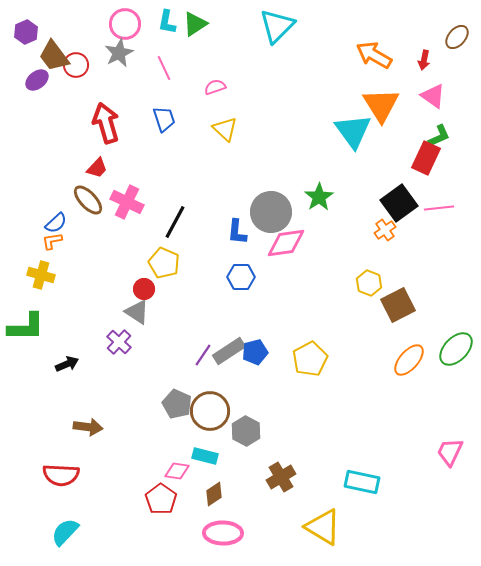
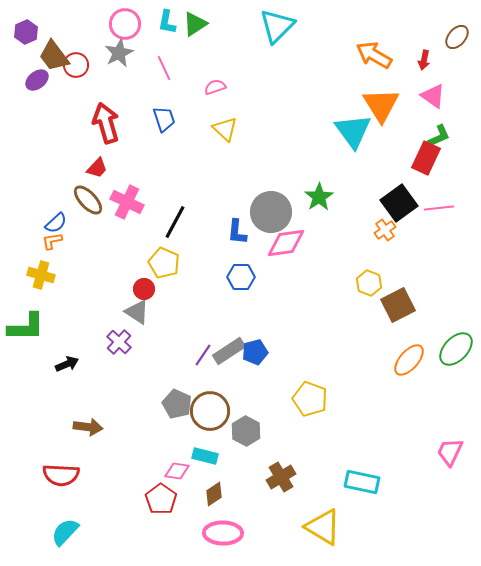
yellow pentagon at (310, 359): moved 40 px down; rotated 24 degrees counterclockwise
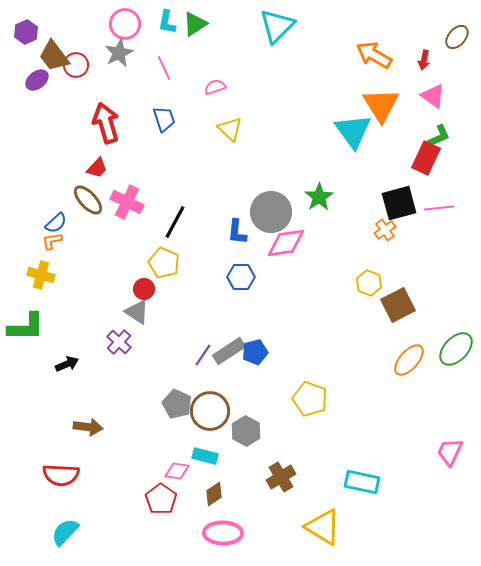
yellow triangle at (225, 129): moved 5 px right
black square at (399, 203): rotated 21 degrees clockwise
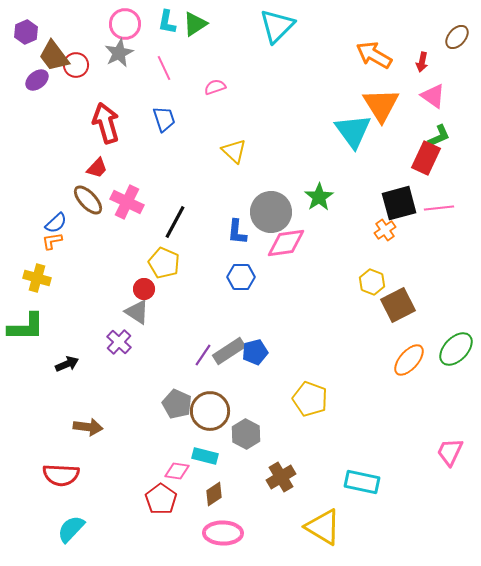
red arrow at (424, 60): moved 2 px left, 2 px down
yellow triangle at (230, 129): moved 4 px right, 22 px down
yellow cross at (41, 275): moved 4 px left, 3 px down
yellow hexagon at (369, 283): moved 3 px right, 1 px up
gray hexagon at (246, 431): moved 3 px down
cyan semicircle at (65, 532): moved 6 px right, 3 px up
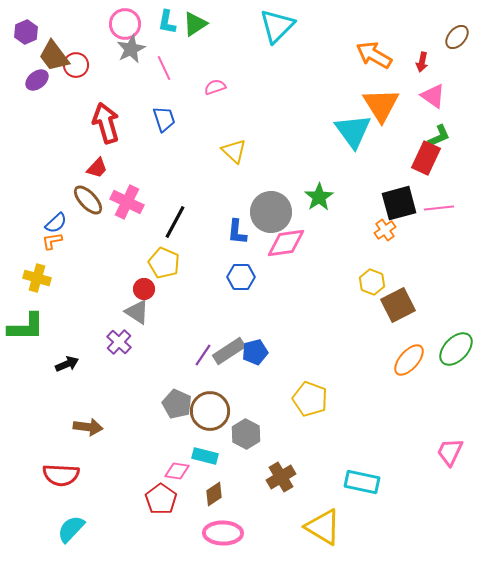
gray star at (119, 53): moved 12 px right, 4 px up
